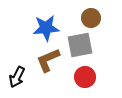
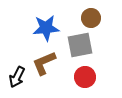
brown L-shape: moved 4 px left, 3 px down
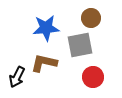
brown L-shape: rotated 36 degrees clockwise
red circle: moved 8 px right
